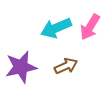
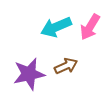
cyan arrow: moved 1 px up
purple star: moved 8 px right, 7 px down
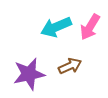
brown arrow: moved 4 px right
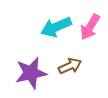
purple star: moved 2 px right, 1 px up
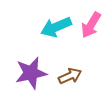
pink arrow: moved 1 px right, 2 px up
brown arrow: moved 10 px down
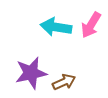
cyan arrow: rotated 32 degrees clockwise
brown arrow: moved 6 px left, 6 px down
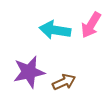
cyan arrow: moved 1 px left, 3 px down
purple star: moved 2 px left, 1 px up
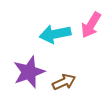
cyan arrow: moved 4 px down; rotated 20 degrees counterclockwise
purple star: rotated 8 degrees counterclockwise
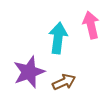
pink arrow: rotated 136 degrees clockwise
cyan arrow: moved 3 px right, 4 px down; rotated 108 degrees clockwise
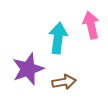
purple star: moved 1 px left, 3 px up
brown arrow: rotated 15 degrees clockwise
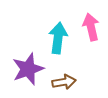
pink arrow: moved 2 px down
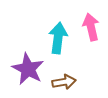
purple star: rotated 24 degrees counterclockwise
